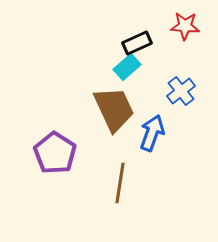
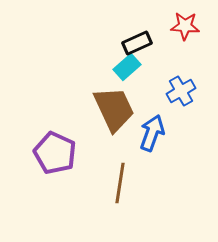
blue cross: rotated 8 degrees clockwise
purple pentagon: rotated 9 degrees counterclockwise
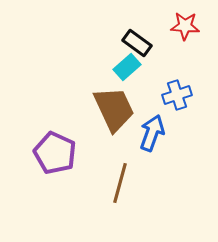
black rectangle: rotated 60 degrees clockwise
blue cross: moved 4 px left, 4 px down; rotated 12 degrees clockwise
brown line: rotated 6 degrees clockwise
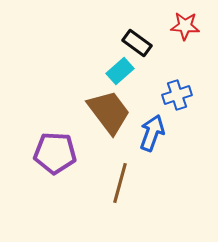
cyan rectangle: moved 7 px left, 4 px down
brown trapezoid: moved 5 px left, 3 px down; rotated 12 degrees counterclockwise
purple pentagon: rotated 21 degrees counterclockwise
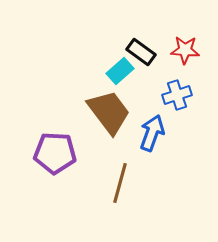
red star: moved 24 px down
black rectangle: moved 4 px right, 9 px down
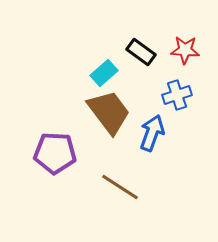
cyan rectangle: moved 16 px left, 2 px down
brown line: moved 4 px down; rotated 72 degrees counterclockwise
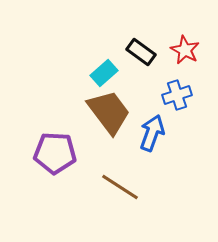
red star: rotated 24 degrees clockwise
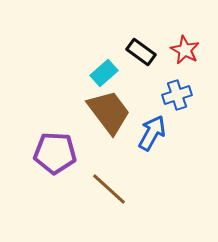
blue arrow: rotated 9 degrees clockwise
brown line: moved 11 px left, 2 px down; rotated 9 degrees clockwise
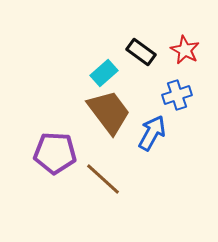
brown line: moved 6 px left, 10 px up
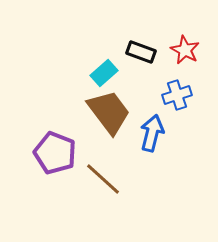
black rectangle: rotated 16 degrees counterclockwise
blue arrow: rotated 15 degrees counterclockwise
purple pentagon: rotated 18 degrees clockwise
